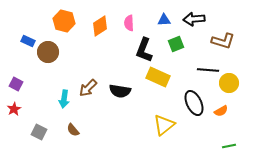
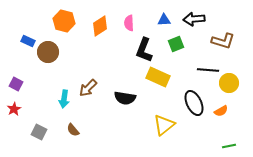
black semicircle: moved 5 px right, 7 px down
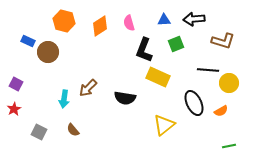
pink semicircle: rotated 14 degrees counterclockwise
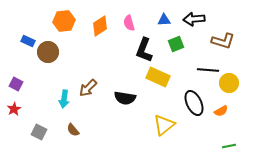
orange hexagon: rotated 20 degrees counterclockwise
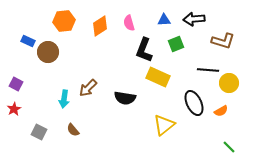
green line: moved 1 px down; rotated 56 degrees clockwise
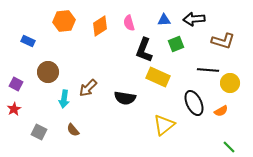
brown circle: moved 20 px down
yellow circle: moved 1 px right
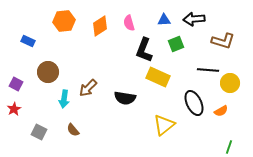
green line: rotated 64 degrees clockwise
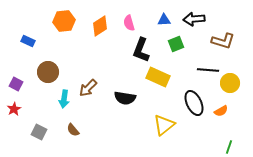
black L-shape: moved 3 px left
